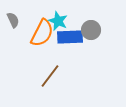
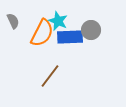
gray semicircle: moved 1 px down
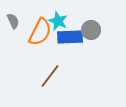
orange semicircle: moved 2 px left, 1 px up
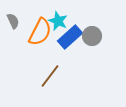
gray circle: moved 1 px right, 6 px down
blue rectangle: rotated 40 degrees counterclockwise
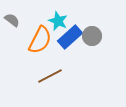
gray semicircle: moved 1 px left, 1 px up; rotated 28 degrees counterclockwise
orange semicircle: moved 8 px down
brown line: rotated 25 degrees clockwise
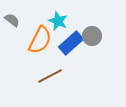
blue rectangle: moved 1 px right, 6 px down
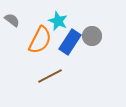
blue rectangle: moved 1 px left, 1 px up; rotated 15 degrees counterclockwise
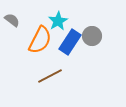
cyan star: rotated 18 degrees clockwise
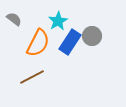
gray semicircle: moved 2 px right, 1 px up
orange semicircle: moved 2 px left, 3 px down
brown line: moved 18 px left, 1 px down
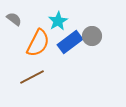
blue rectangle: rotated 20 degrees clockwise
